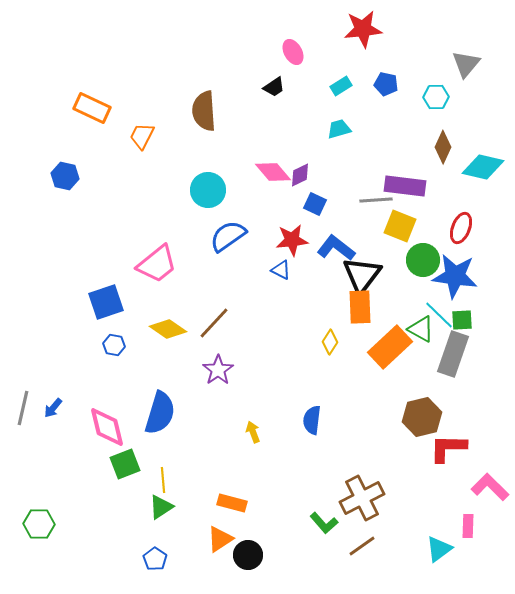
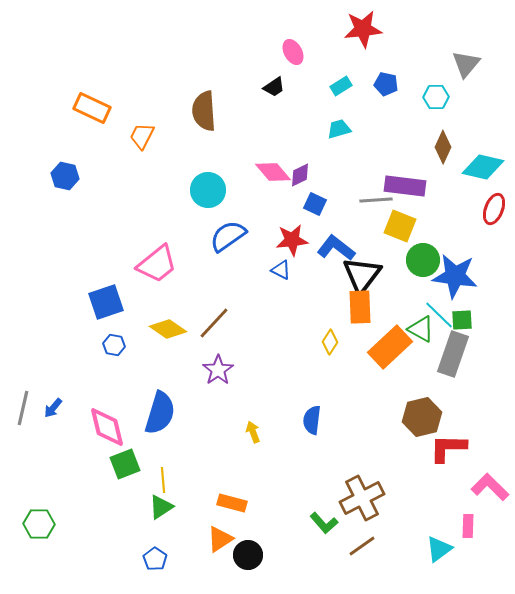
red ellipse at (461, 228): moved 33 px right, 19 px up
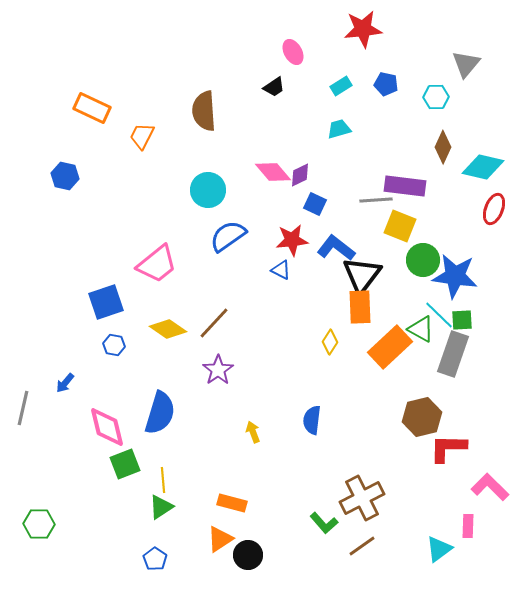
blue arrow at (53, 408): moved 12 px right, 25 px up
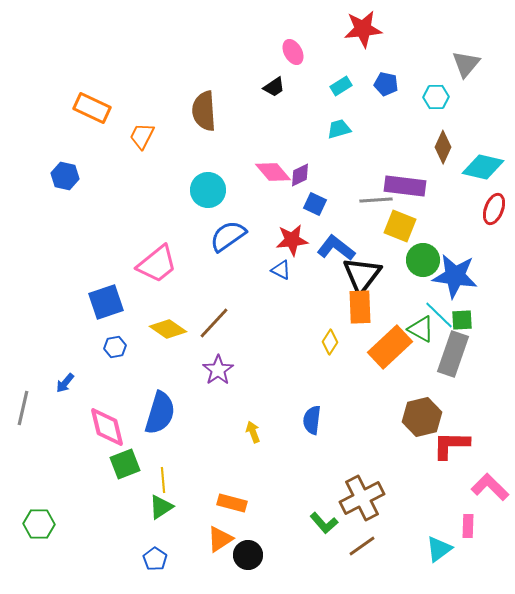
blue hexagon at (114, 345): moved 1 px right, 2 px down; rotated 20 degrees counterclockwise
red L-shape at (448, 448): moved 3 px right, 3 px up
